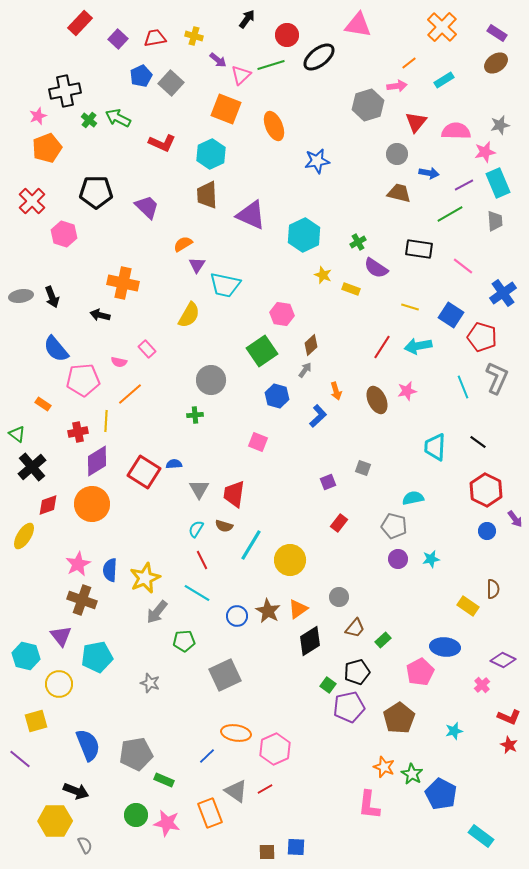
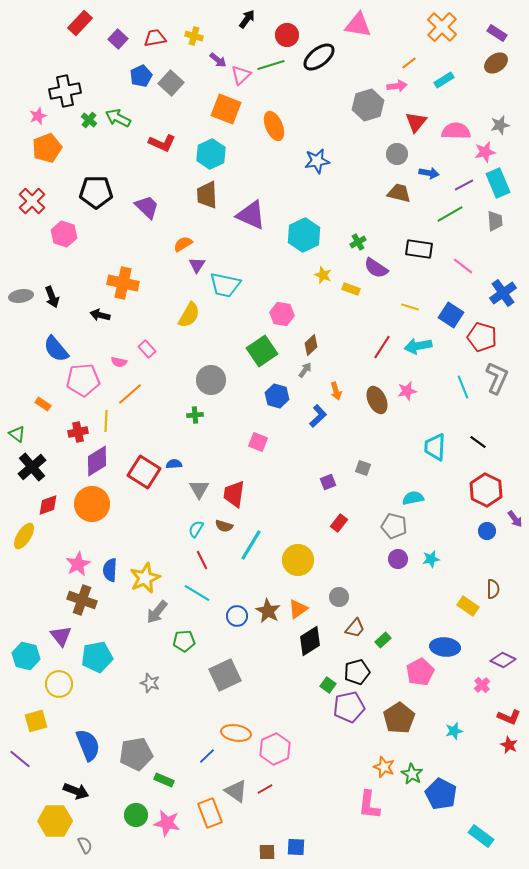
yellow circle at (290, 560): moved 8 px right
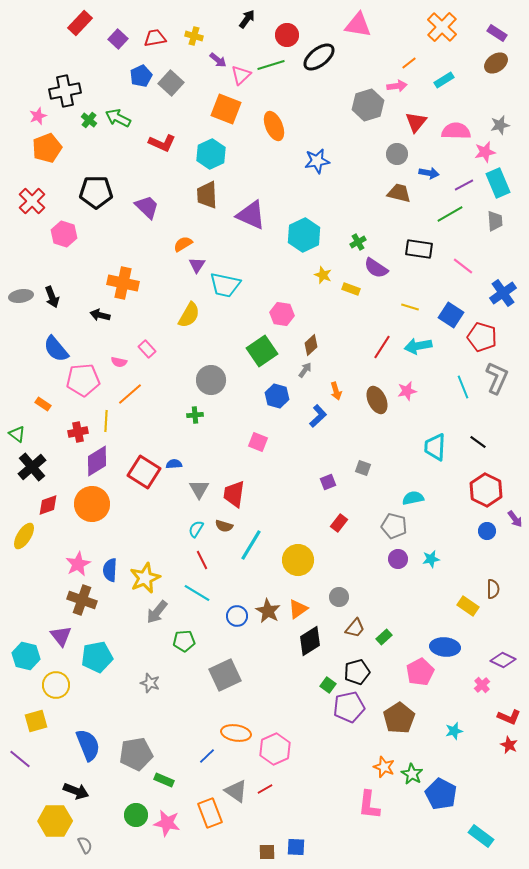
green rectangle at (383, 640): moved 1 px right, 3 px up
yellow circle at (59, 684): moved 3 px left, 1 px down
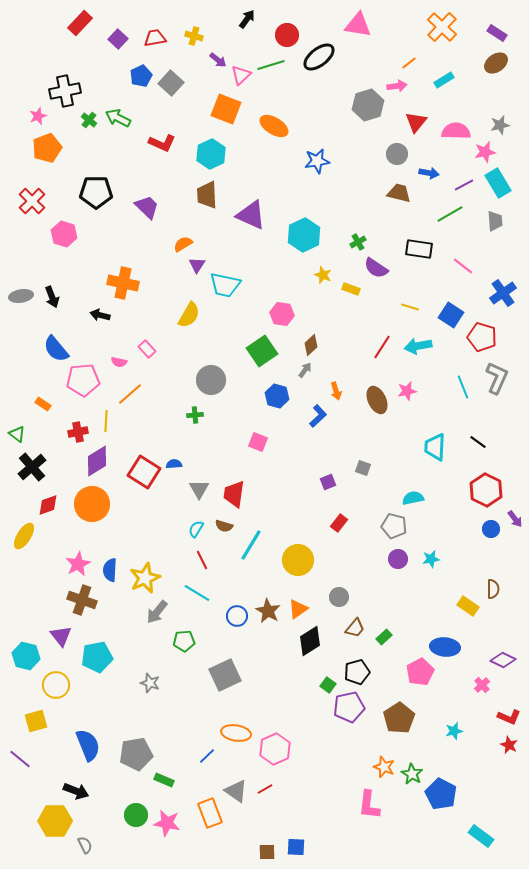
orange ellipse at (274, 126): rotated 36 degrees counterclockwise
cyan rectangle at (498, 183): rotated 8 degrees counterclockwise
blue circle at (487, 531): moved 4 px right, 2 px up
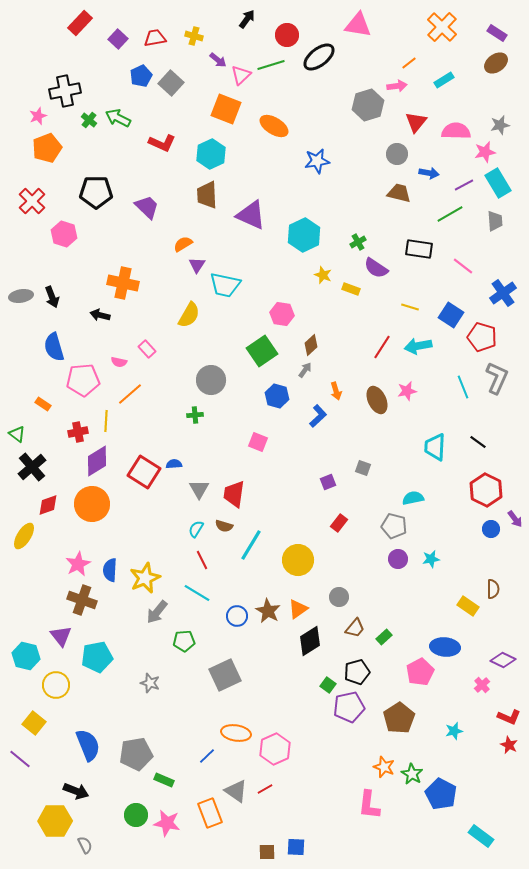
blue semicircle at (56, 349): moved 2 px left, 2 px up; rotated 24 degrees clockwise
yellow square at (36, 721): moved 2 px left, 2 px down; rotated 35 degrees counterclockwise
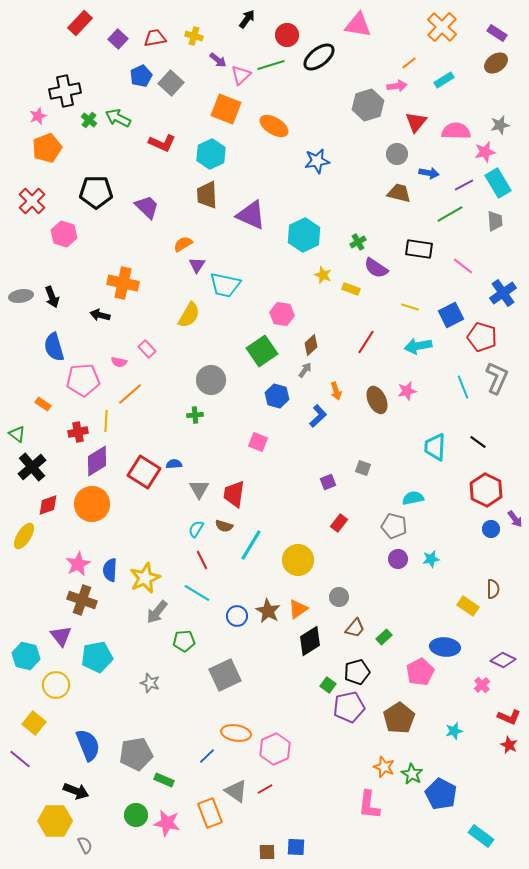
blue square at (451, 315): rotated 30 degrees clockwise
red line at (382, 347): moved 16 px left, 5 px up
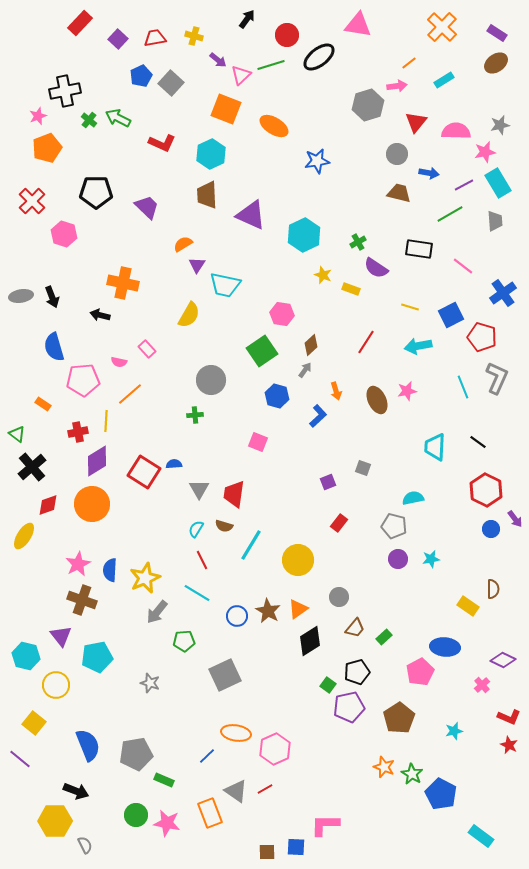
pink L-shape at (369, 805): moved 44 px left, 20 px down; rotated 84 degrees clockwise
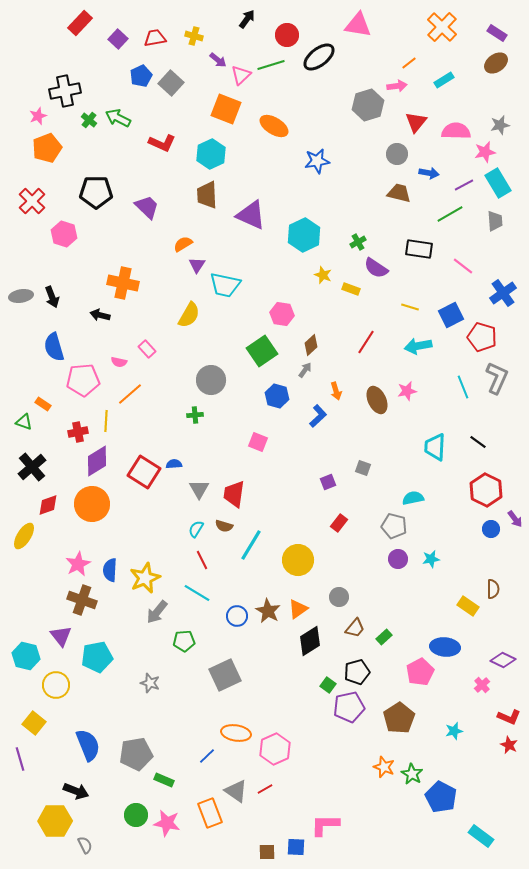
green triangle at (17, 434): moved 7 px right, 12 px up; rotated 18 degrees counterclockwise
purple line at (20, 759): rotated 35 degrees clockwise
blue pentagon at (441, 794): moved 3 px down
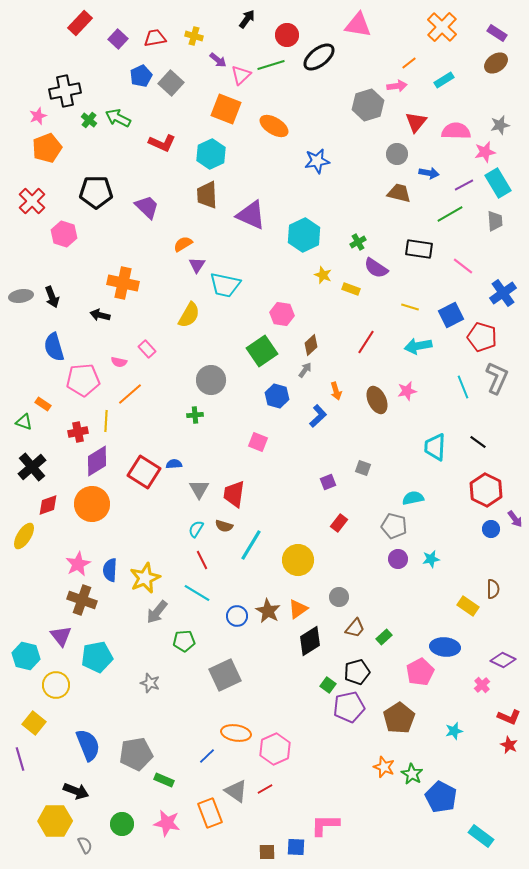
green circle at (136, 815): moved 14 px left, 9 px down
